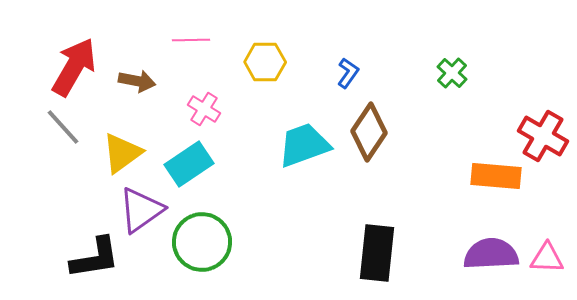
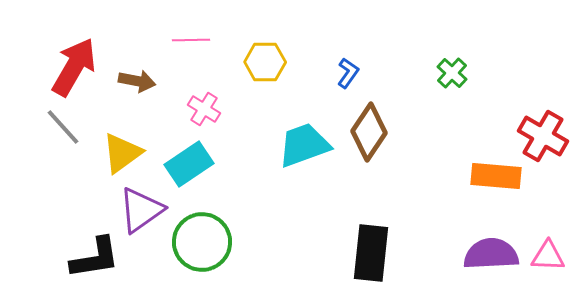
black rectangle: moved 6 px left
pink triangle: moved 1 px right, 2 px up
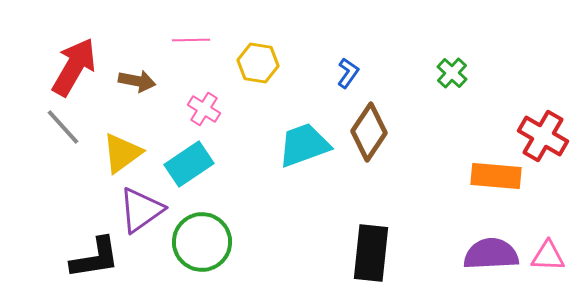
yellow hexagon: moved 7 px left, 1 px down; rotated 9 degrees clockwise
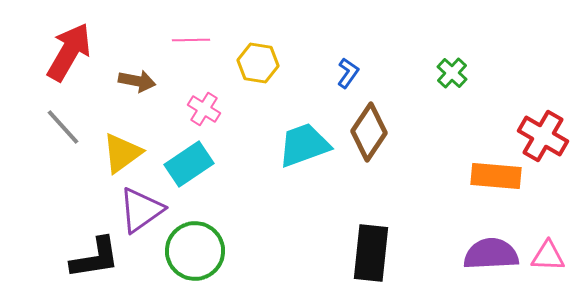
red arrow: moved 5 px left, 15 px up
green circle: moved 7 px left, 9 px down
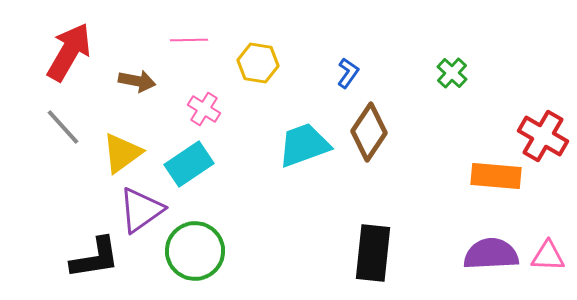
pink line: moved 2 px left
black rectangle: moved 2 px right
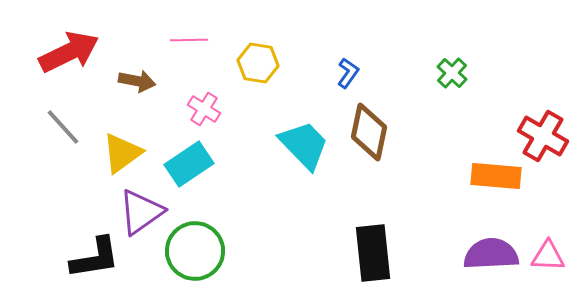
red arrow: rotated 34 degrees clockwise
brown diamond: rotated 22 degrees counterclockwise
cyan trapezoid: rotated 66 degrees clockwise
purple triangle: moved 2 px down
black rectangle: rotated 12 degrees counterclockwise
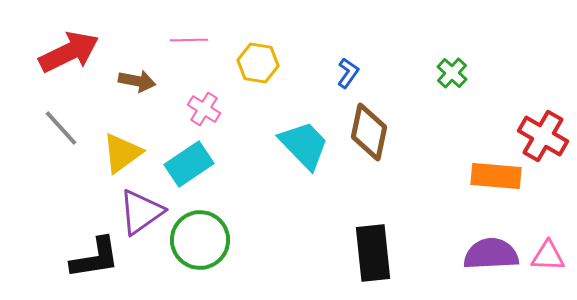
gray line: moved 2 px left, 1 px down
green circle: moved 5 px right, 11 px up
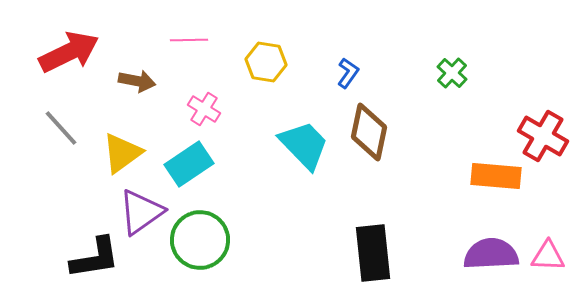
yellow hexagon: moved 8 px right, 1 px up
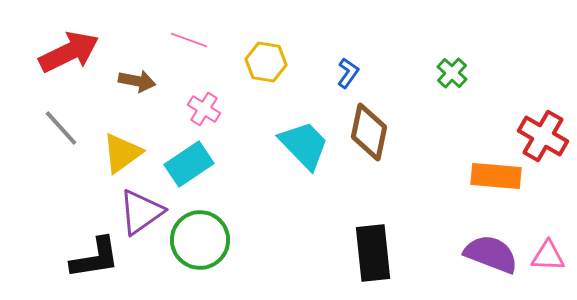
pink line: rotated 21 degrees clockwise
purple semicircle: rotated 24 degrees clockwise
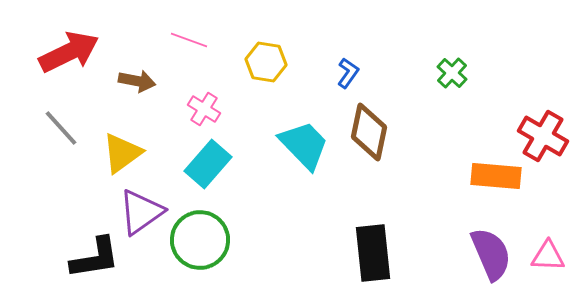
cyan rectangle: moved 19 px right; rotated 15 degrees counterclockwise
purple semicircle: rotated 46 degrees clockwise
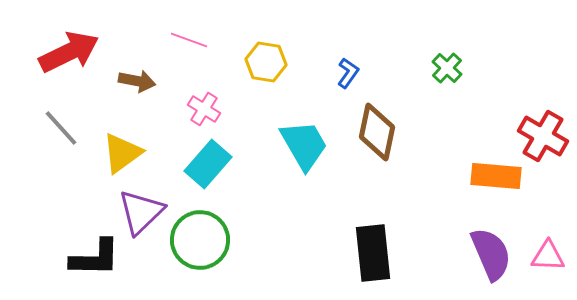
green cross: moved 5 px left, 5 px up
brown diamond: moved 8 px right
cyan trapezoid: rotated 14 degrees clockwise
purple triangle: rotated 9 degrees counterclockwise
black L-shape: rotated 10 degrees clockwise
